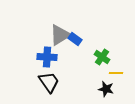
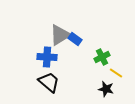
green cross: rotated 28 degrees clockwise
yellow line: rotated 32 degrees clockwise
black trapezoid: rotated 15 degrees counterclockwise
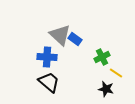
gray triangle: rotated 45 degrees counterclockwise
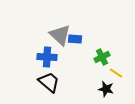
blue rectangle: rotated 32 degrees counterclockwise
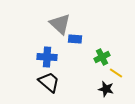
gray triangle: moved 11 px up
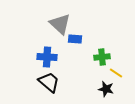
green cross: rotated 21 degrees clockwise
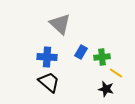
blue rectangle: moved 6 px right, 13 px down; rotated 64 degrees counterclockwise
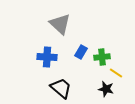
black trapezoid: moved 12 px right, 6 px down
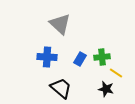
blue rectangle: moved 1 px left, 7 px down
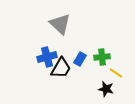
blue cross: rotated 18 degrees counterclockwise
black trapezoid: moved 20 px up; rotated 80 degrees clockwise
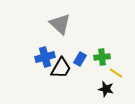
blue cross: moved 2 px left
